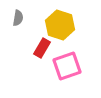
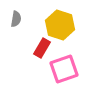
gray semicircle: moved 2 px left, 1 px down
pink square: moved 3 px left, 3 px down
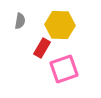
gray semicircle: moved 4 px right, 2 px down
yellow hexagon: rotated 16 degrees counterclockwise
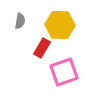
pink square: moved 3 px down
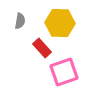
yellow hexagon: moved 2 px up
red rectangle: rotated 72 degrees counterclockwise
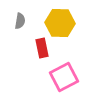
red rectangle: rotated 30 degrees clockwise
pink square: moved 5 px down; rotated 8 degrees counterclockwise
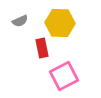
gray semicircle: rotated 56 degrees clockwise
pink square: moved 1 px up
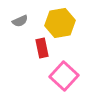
yellow hexagon: rotated 12 degrees counterclockwise
pink square: rotated 20 degrees counterclockwise
